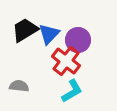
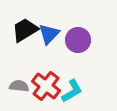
red cross: moved 20 px left, 25 px down
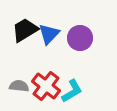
purple circle: moved 2 px right, 2 px up
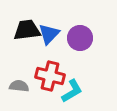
black trapezoid: moved 2 px right; rotated 24 degrees clockwise
red cross: moved 4 px right, 10 px up; rotated 24 degrees counterclockwise
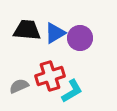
black trapezoid: rotated 12 degrees clockwise
blue triangle: moved 6 px right, 1 px up; rotated 15 degrees clockwise
red cross: rotated 32 degrees counterclockwise
gray semicircle: rotated 30 degrees counterclockwise
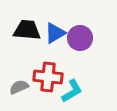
red cross: moved 2 px left, 1 px down; rotated 24 degrees clockwise
gray semicircle: moved 1 px down
